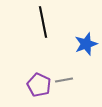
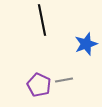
black line: moved 1 px left, 2 px up
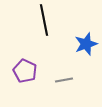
black line: moved 2 px right
purple pentagon: moved 14 px left, 14 px up
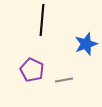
black line: moved 2 px left; rotated 16 degrees clockwise
purple pentagon: moved 7 px right, 1 px up
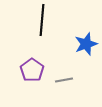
purple pentagon: rotated 10 degrees clockwise
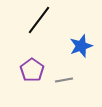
black line: moved 3 px left; rotated 32 degrees clockwise
blue star: moved 5 px left, 2 px down
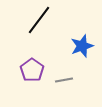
blue star: moved 1 px right
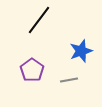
blue star: moved 1 px left, 5 px down
gray line: moved 5 px right
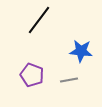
blue star: rotated 25 degrees clockwise
purple pentagon: moved 5 px down; rotated 15 degrees counterclockwise
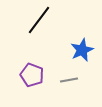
blue star: moved 1 px right, 1 px up; rotated 30 degrees counterclockwise
